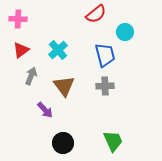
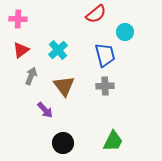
green trapezoid: rotated 50 degrees clockwise
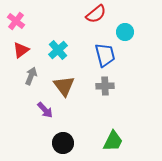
pink cross: moved 2 px left, 2 px down; rotated 36 degrees clockwise
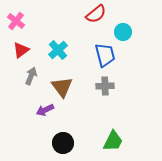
cyan circle: moved 2 px left
brown triangle: moved 2 px left, 1 px down
purple arrow: rotated 108 degrees clockwise
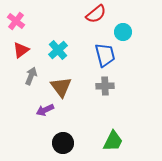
brown triangle: moved 1 px left
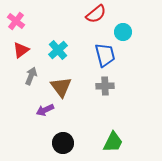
green trapezoid: moved 1 px down
